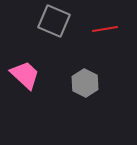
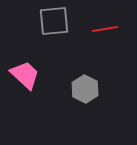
gray square: rotated 28 degrees counterclockwise
gray hexagon: moved 6 px down
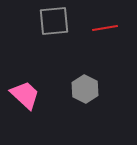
red line: moved 1 px up
pink trapezoid: moved 20 px down
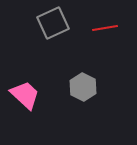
gray square: moved 1 px left, 2 px down; rotated 20 degrees counterclockwise
gray hexagon: moved 2 px left, 2 px up
